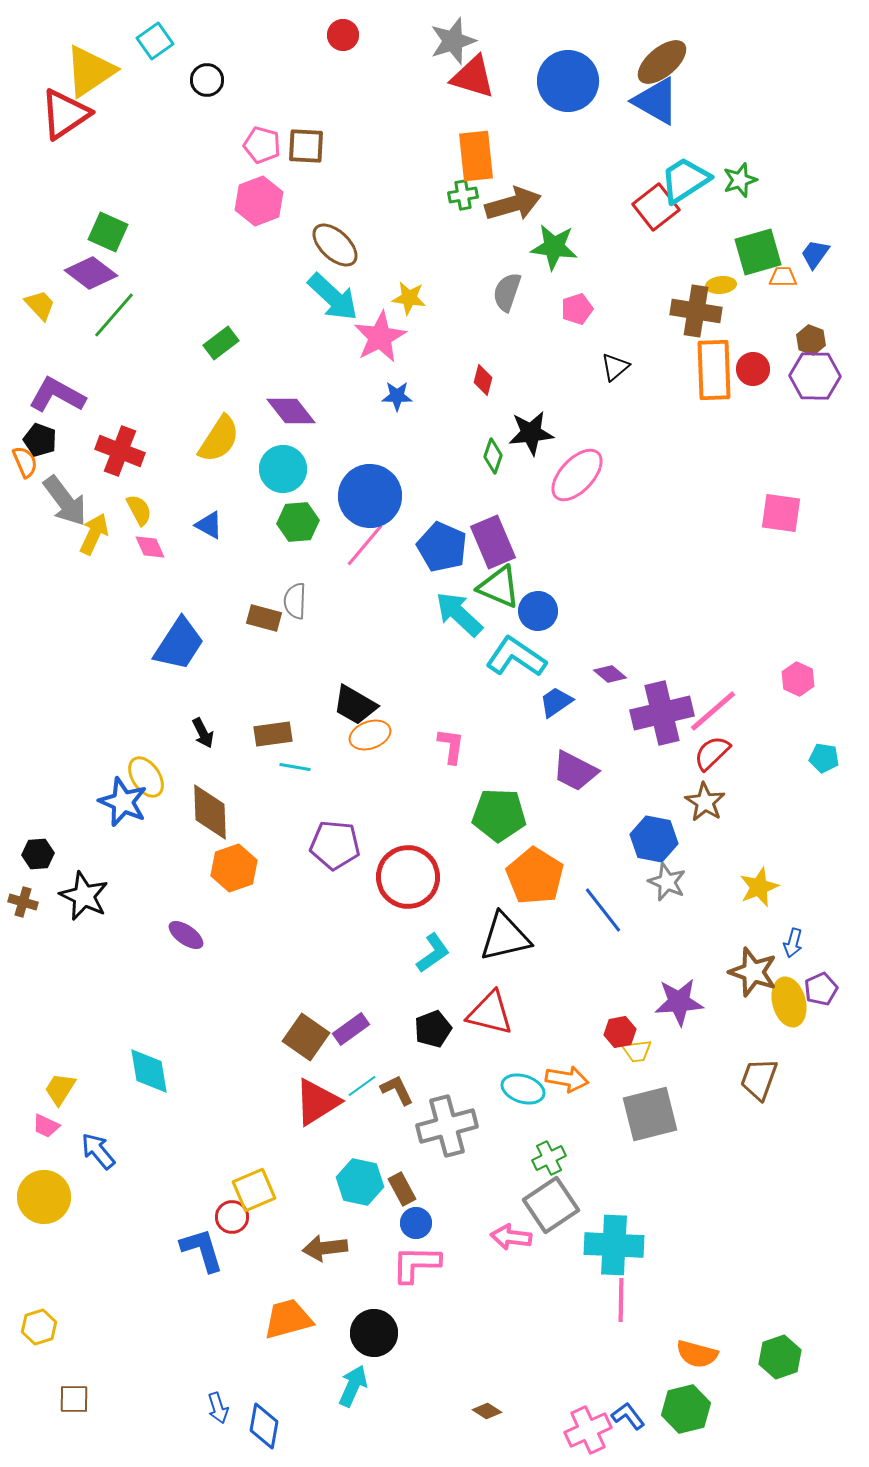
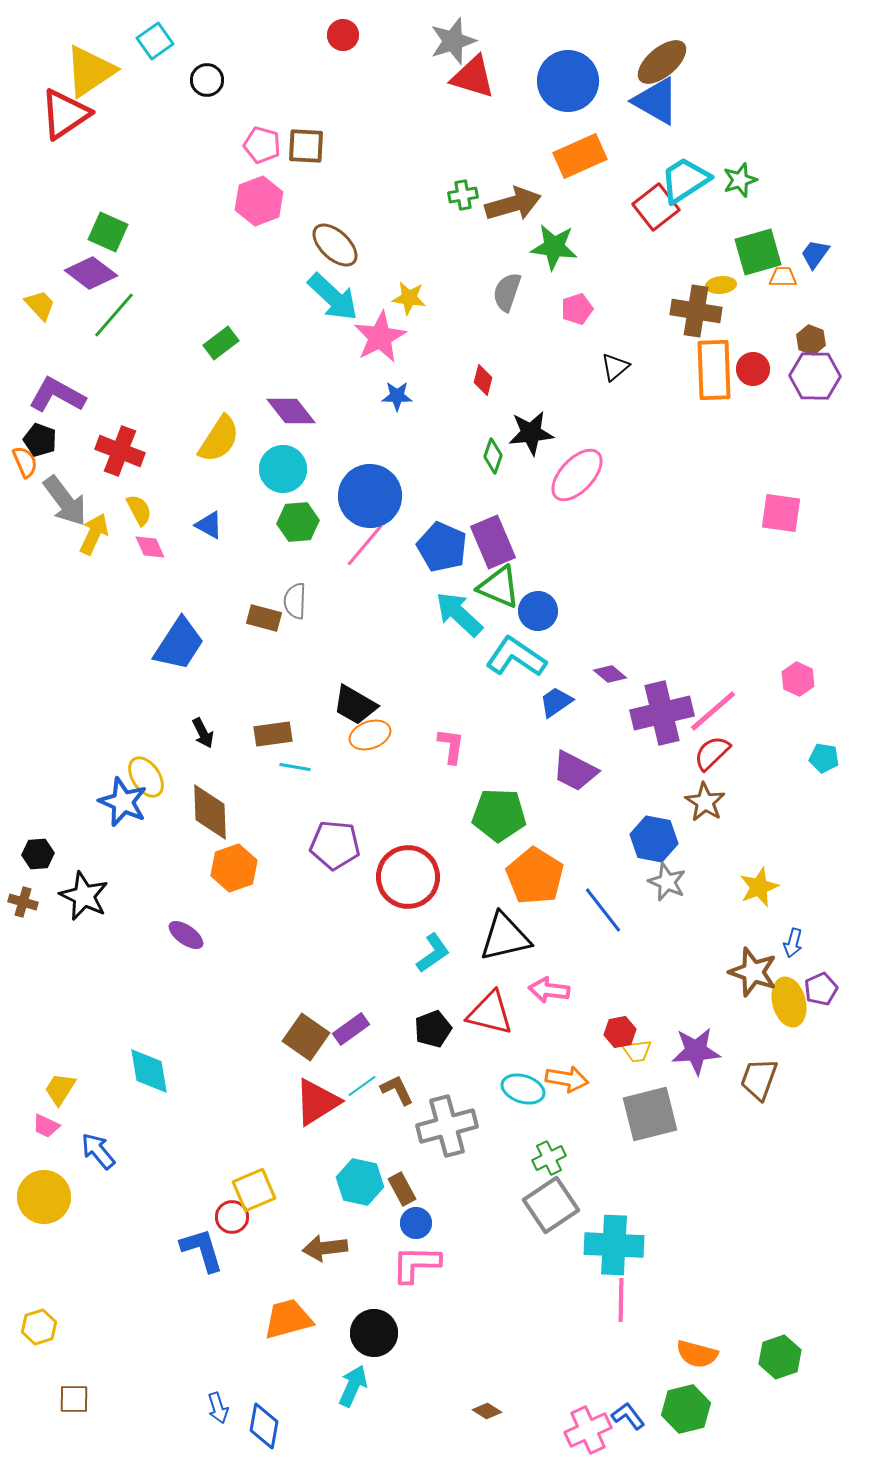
orange rectangle at (476, 156): moved 104 px right; rotated 72 degrees clockwise
purple star at (679, 1002): moved 17 px right, 49 px down
pink arrow at (511, 1237): moved 38 px right, 247 px up
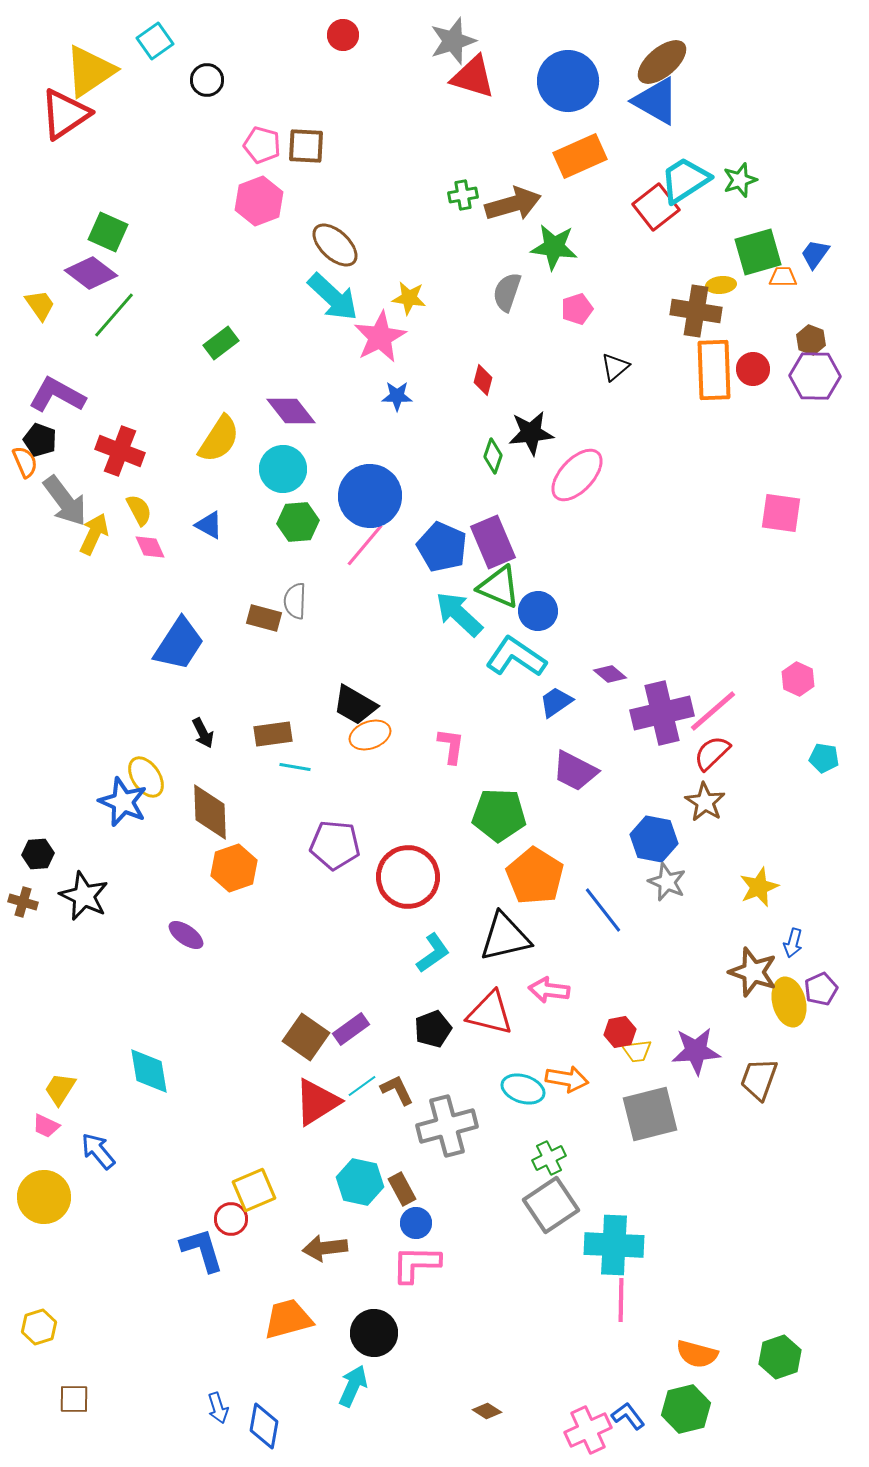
yellow trapezoid at (40, 305): rotated 8 degrees clockwise
red circle at (232, 1217): moved 1 px left, 2 px down
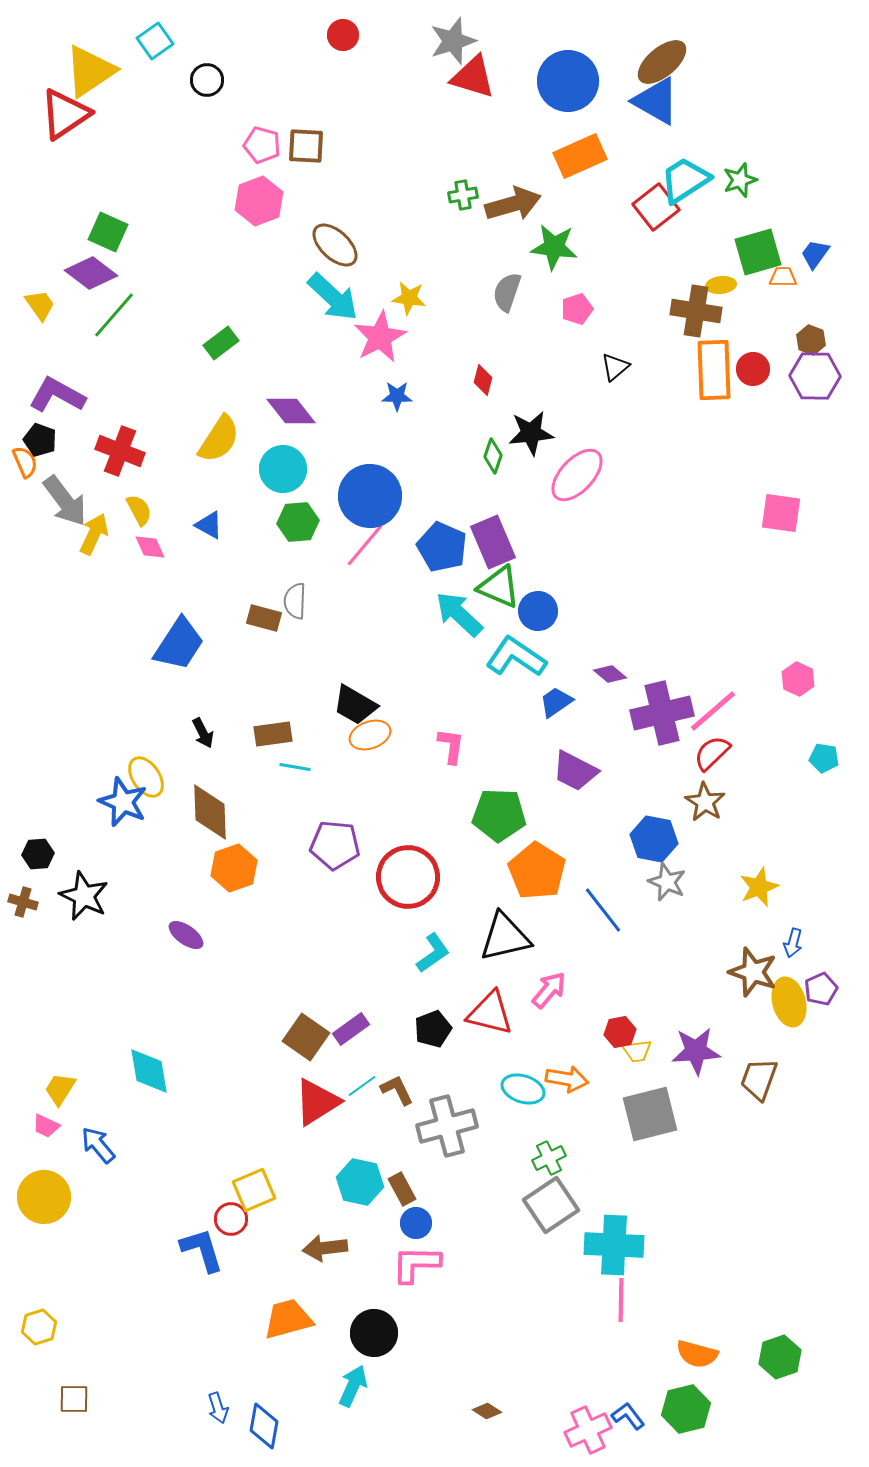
orange pentagon at (535, 876): moved 2 px right, 5 px up
pink arrow at (549, 990): rotated 123 degrees clockwise
blue arrow at (98, 1151): moved 6 px up
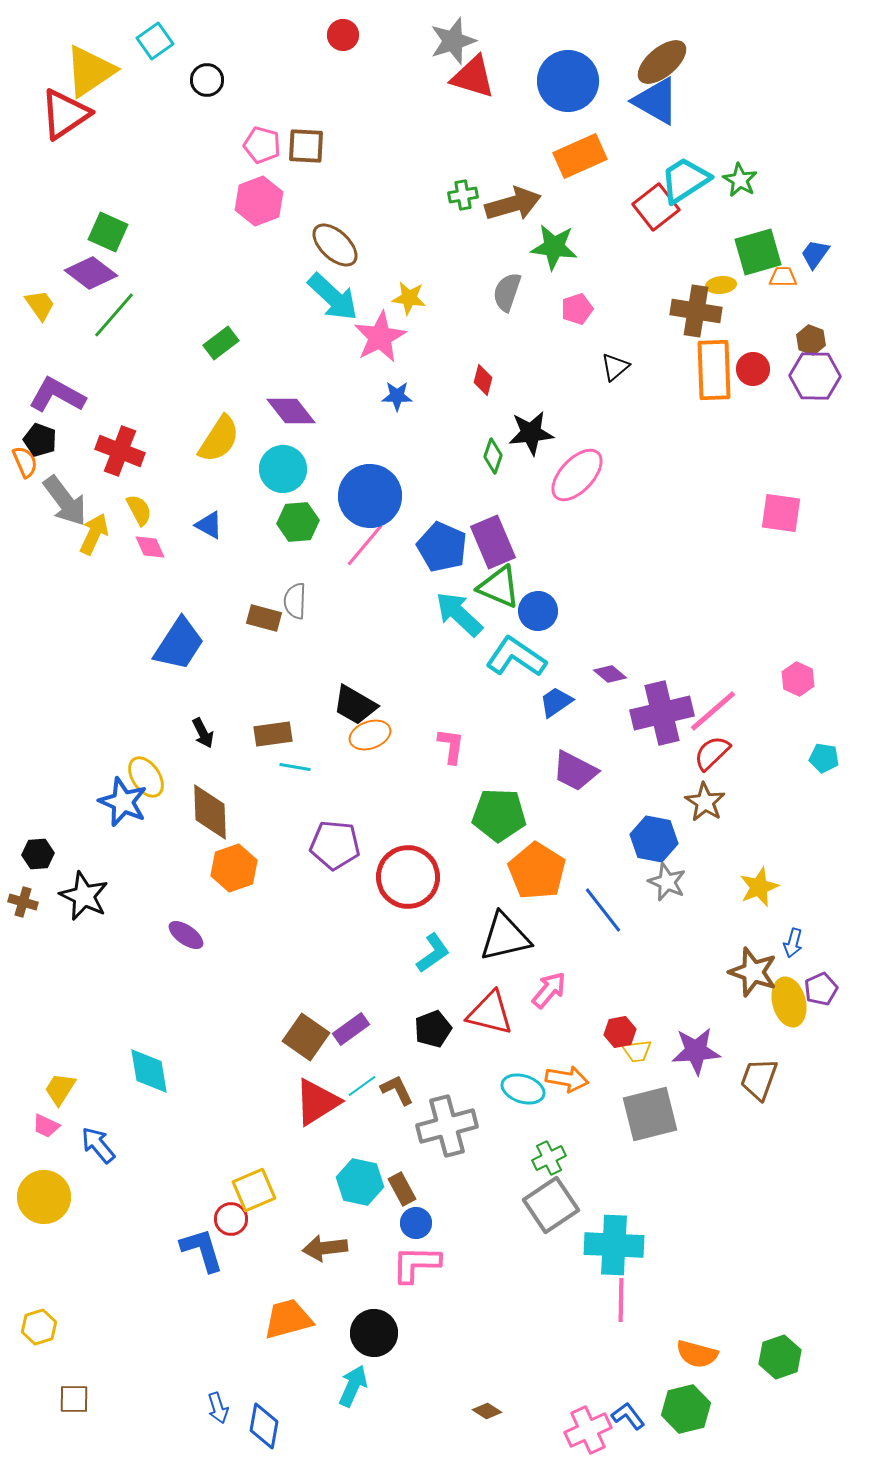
green star at (740, 180): rotated 24 degrees counterclockwise
